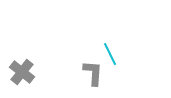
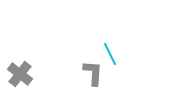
gray cross: moved 2 px left, 2 px down
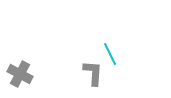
gray cross: rotated 10 degrees counterclockwise
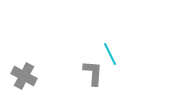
gray cross: moved 4 px right, 2 px down
